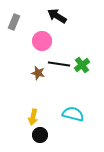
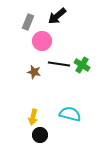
black arrow: rotated 72 degrees counterclockwise
gray rectangle: moved 14 px right
green cross: rotated 21 degrees counterclockwise
brown star: moved 4 px left, 1 px up
cyan semicircle: moved 3 px left
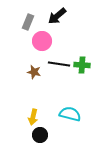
green cross: rotated 28 degrees counterclockwise
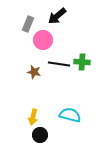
gray rectangle: moved 2 px down
pink circle: moved 1 px right, 1 px up
green cross: moved 3 px up
cyan semicircle: moved 1 px down
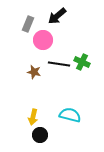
green cross: rotated 21 degrees clockwise
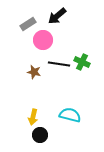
gray rectangle: rotated 35 degrees clockwise
